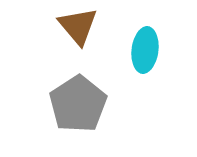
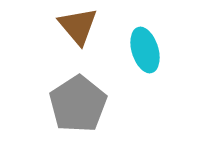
cyan ellipse: rotated 24 degrees counterclockwise
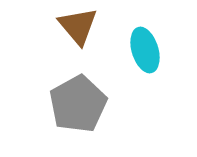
gray pentagon: rotated 4 degrees clockwise
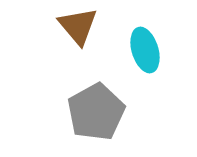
gray pentagon: moved 18 px right, 8 px down
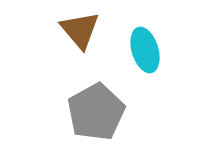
brown triangle: moved 2 px right, 4 px down
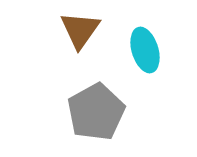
brown triangle: rotated 15 degrees clockwise
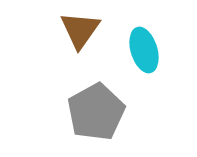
cyan ellipse: moved 1 px left
